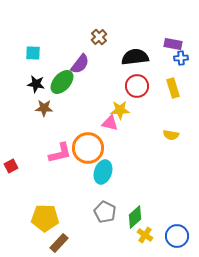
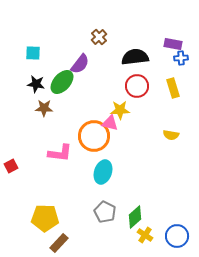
orange circle: moved 6 px right, 12 px up
pink L-shape: rotated 20 degrees clockwise
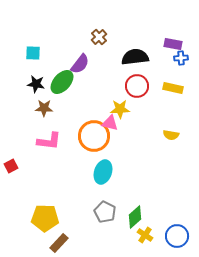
yellow rectangle: rotated 60 degrees counterclockwise
yellow star: moved 1 px up
pink L-shape: moved 11 px left, 12 px up
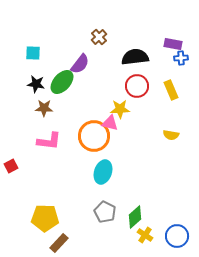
yellow rectangle: moved 2 px left, 2 px down; rotated 54 degrees clockwise
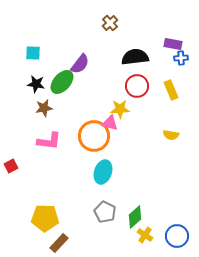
brown cross: moved 11 px right, 14 px up
brown star: rotated 12 degrees counterclockwise
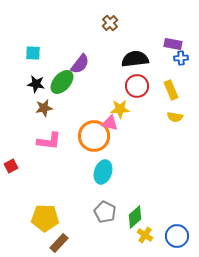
black semicircle: moved 2 px down
yellow semicircle: moved 4 px right, 18 px up
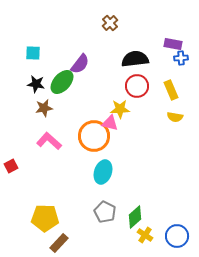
pink L-shape: rotated 145 degrees counterclockwise
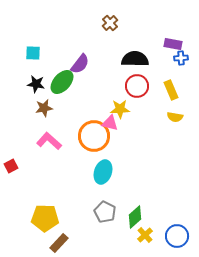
black semicircle: rotated 8 degrees clockwise
yellow cross: rotated 14 degrees clockwise
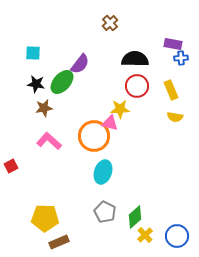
brown rectangle: moved 1 px up; rotated 24 degrees clockwise
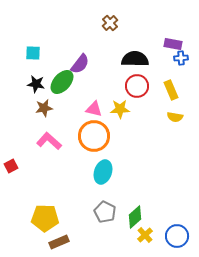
pink triangle: moved 16 px left, 14 px up
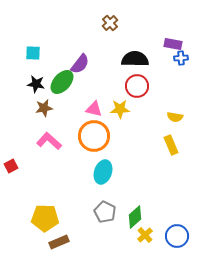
yellow rectangle: moved 55 px down
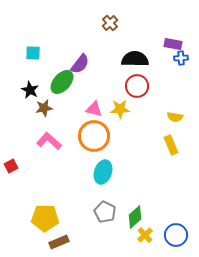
black star: moved 6 px left, 6 px down; rotated 18 degrees clockwise
blue circle: moved 1 px left, 1 px up
